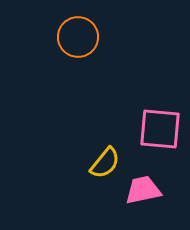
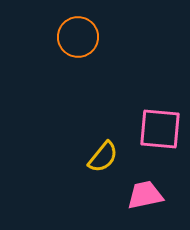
yellow semicircle: moved 2 px left, 6 px up
pink trapezoid: moved 2 px right, 5 px down
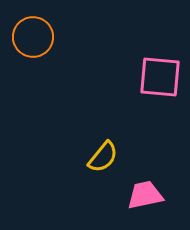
orange circle: moved 45 px left
pink square: moved 52 px up
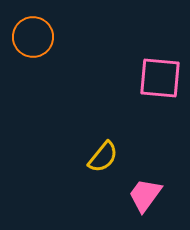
pink square: moved 1 px down
pink trapezoid: rotated 42 degrees counterclockwise
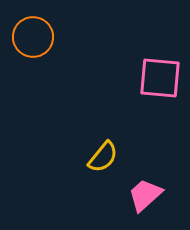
pink trapezoid: rotated 12 degrees clockwise
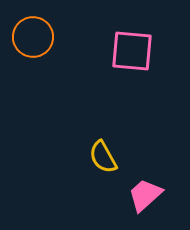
pink square: moved 28 px left, 27 px up
yellow semicircle: rotated 112 degrees clockwise
